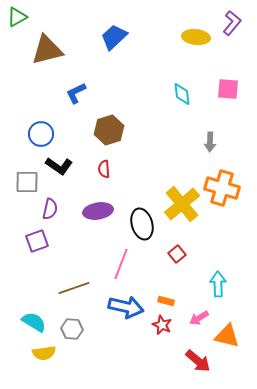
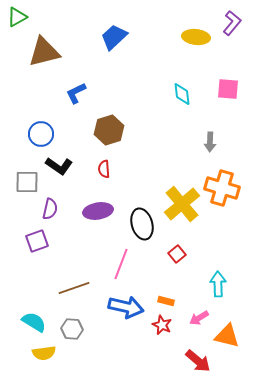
brown triangle: moved 3 px left, 2 px down
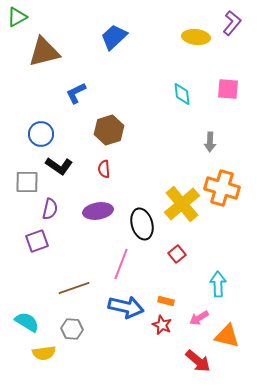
cyan semicircle: moved 7 px left
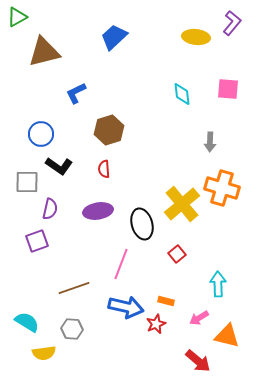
red star: moved 6 px left, 1 px up; rotated 24 degrees clockwise
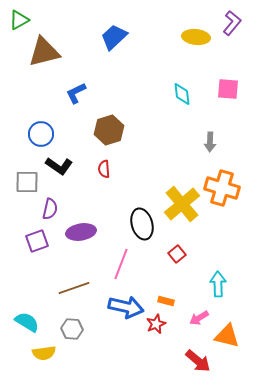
green triangle: moved 2 px right, 3 px down
purple ellipse: moved 17 px left, 21 px down
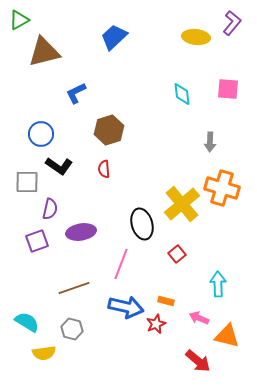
pink arrow: rotated 54 degrees clockwise
gray hexagon: rotated 10 degrees clockwise
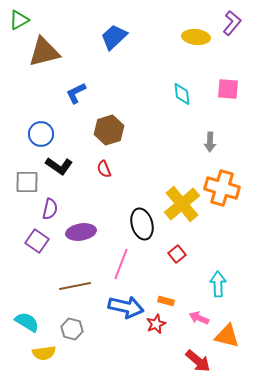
red semicircle: rotated 18 degrees counterclockwise
purple square: rotated 35 degrees counterclockwise
brown line: moved 1 px right, 2 px up; rotated 8 degrees clockwise
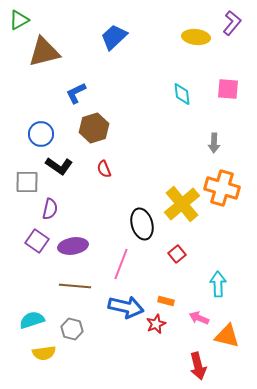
brown hexagon: moved 15 px left, 2 px up
gray arrow: moved 4 px right, 1 px down
purple ellipse: moved 8 px left, 14 px down
brown line: rotated 16 degrees clockwise
cyan semicircle: moved 5 px right, 2 px up; rotated 50 degrees counterclockwise
red arrow: moved 5 px down; rotated 36 degrees clockwise
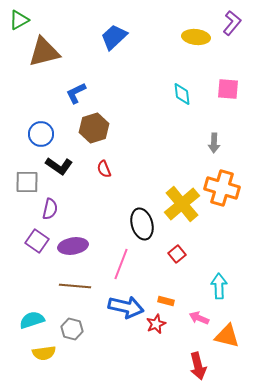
cyan arrow: moved 1 px right, 2 px down
